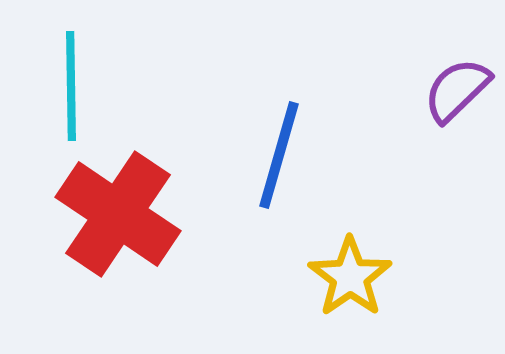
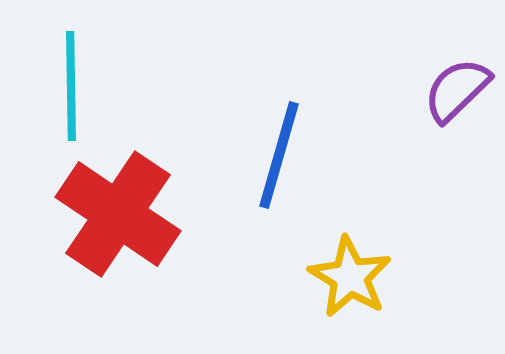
yellow star: rotated 6 degrees counterclockwise
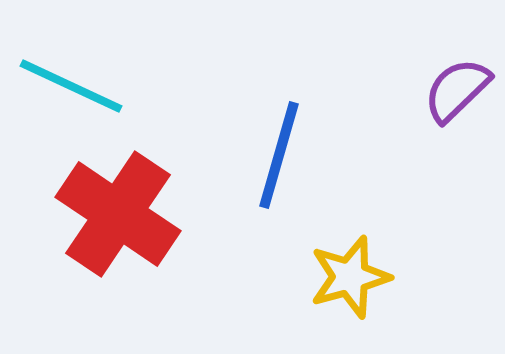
cyan line: rotated 64 degrees counterclockwise
yellow star: rotated 26 degrees clockwise
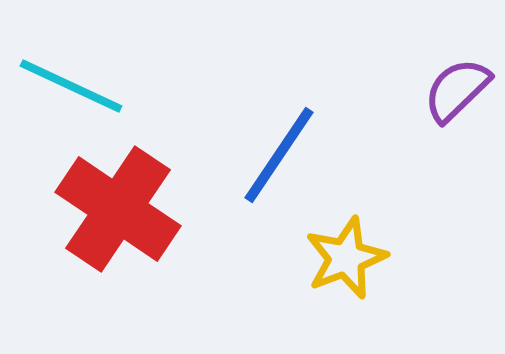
blue line: rotated 18 degrees clockwise
red cross: moved 5 px up
yellow star: moved 4 px left, 19 px up; rotated 6 degrees counterclockwise
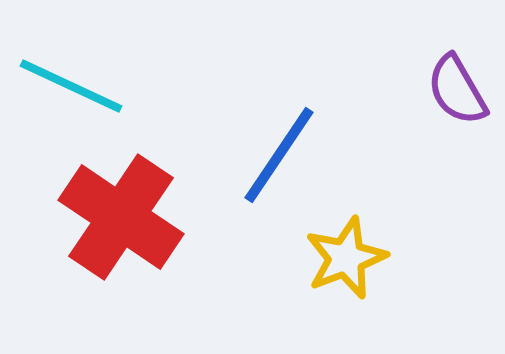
purple semicircle: rotated 76 degrees counterclockwise
red cross: moved 3 px right, 8 px down
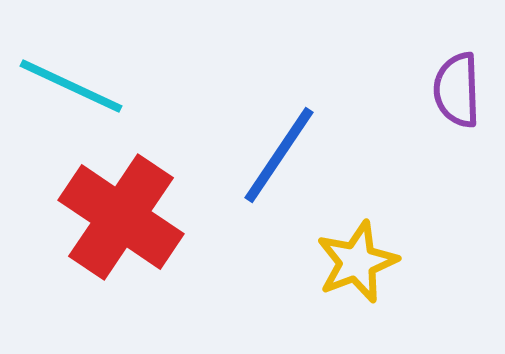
purple semicircle: rotated 28 degrees clockwise
yellow star: moved 11 px right, 4 px down
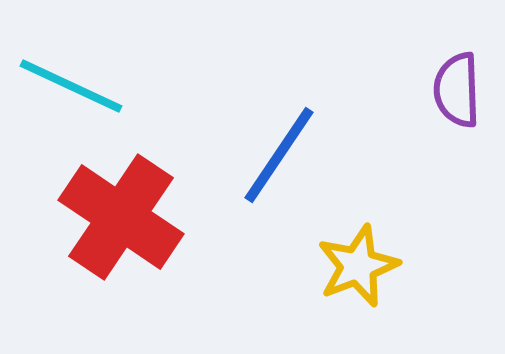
yellow star: moved 1 px right, 4 px down
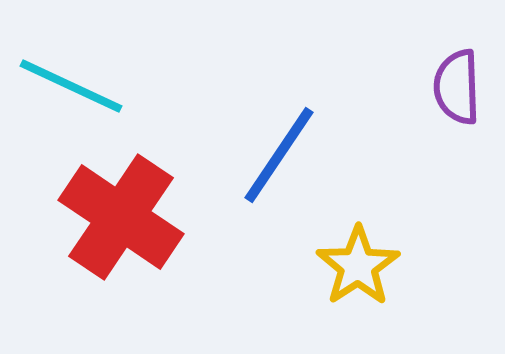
purple semicircle: moved 3 px up
yellow star: rotated 12 degrees counterclockwise
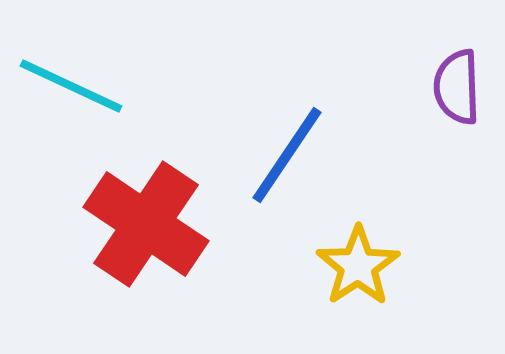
blue line: moved 8 px right
red cross: moved 25 px right, 7 px down
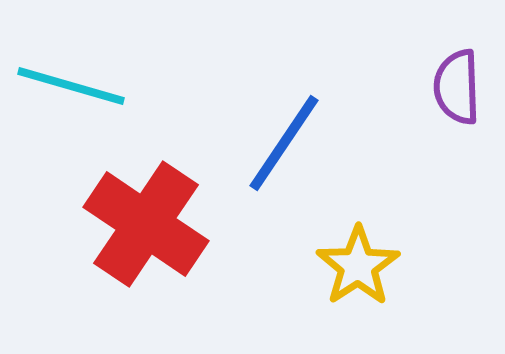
cyan line: rotated 9 degrees counterclockwise
blue line: moved 3 px left, 12 px up
